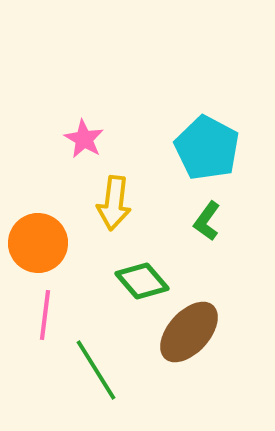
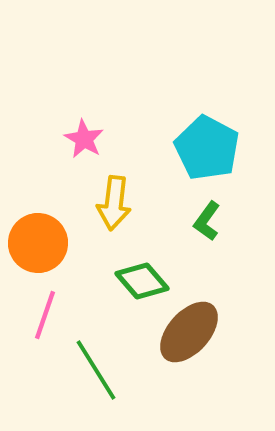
pink line: rotated 12 degrees clockwise
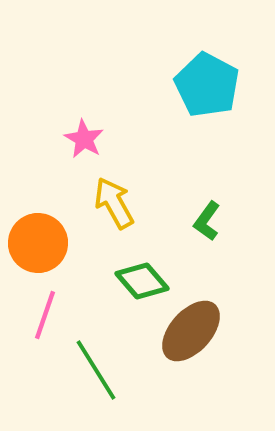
cyan pentagon: moved 63 px up
yellow arrow: rotated 144 degrees clockwise
brown ellipse: moved 2 px right, 1 px up
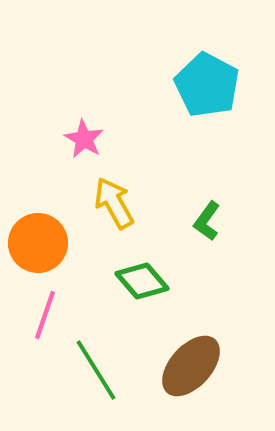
brown ellipse: moved 35 px down
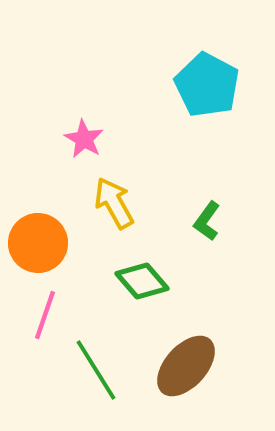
brown ellipse: moved 5 px left
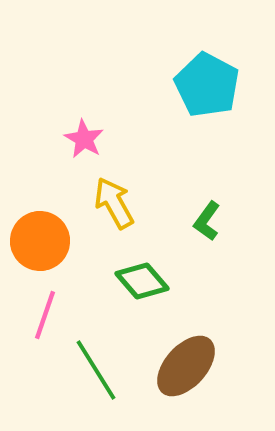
orange circle: moved 2 px right, 2 px up
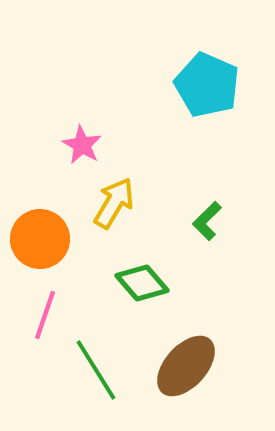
cyan pentagon: rotated 4 degrees counterclockwise
pink star: moved 2 px left, 6 px down
yellow arrow: rotated 60 degrees clockwise
green L-shape: rotated 9 degrees clockwise
orange circle: moved 2 px up
green diamond: moved 2 px down
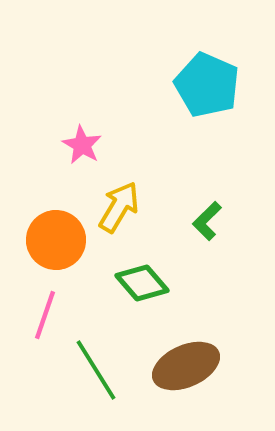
yellow arrow: moved 5 px right, 4 px down
orange circle: moved 16 px right, 1 px down
brown ellipse: rotated 24 degrees clockwise
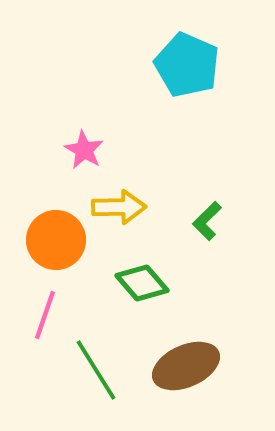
cyan pentagon: moved 20 px left, 20 px up
pink star: moved 2 px right, 5 px down
yellow arrow: rotated 58 degrees clockwise
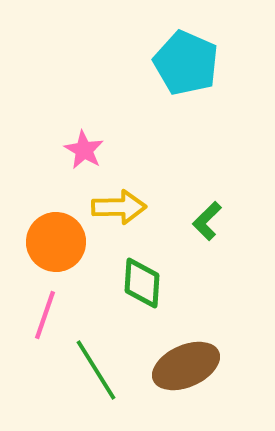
cyan pentagon: moved 1 px left, 2 px up
orange circle: moved 2 px down
green diamond: rotated 44 degrees clockwise
